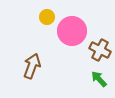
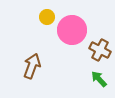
pink circle: moved 1 px up
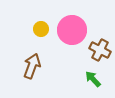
yellow circle: moved 6 px left, 12 px down
green arrow: moved 6 px left
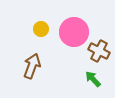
pink circle: moved 2 px right, 2 px down
brown cross: moved 1 px left, 1 px down
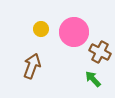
brown cross: moved 1 px right, 1 px down
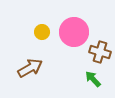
yellow circle: moved 1 px right, 3 px down
brown cross: rotated 10 degrees counterclockwise
brown arrow: moved 2 px left, 2 px down; rotated 40 degrees clockwise
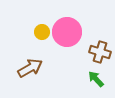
pink circle: moved 7 px left
green arrow: moved 3 px right
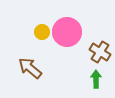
brown cross: rotated 15 degrees clockwise
brown arrow: rotated 110 degrees counterclockwise
green arrow: rotated 42 degrees clockwise
